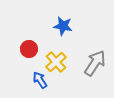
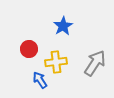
blue star: rotated 30 degrees clockwise
yellow cross: rotated 35 degrees clockwise
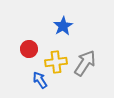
gray arrow: moved 10 px left
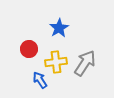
blue star: moved 4 px left, 2 px down
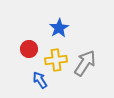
yellow cross: moved 2 px up
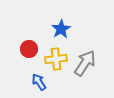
blue star: moved 2 px right, 1 px down
yellow cross: moved 1 px up
blue arrow: moved 1 px left, 2 px down
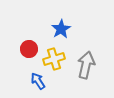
yellow cross: moved 2 px left; rotated 10 degrees counterclockwise
gray arrow: moved 1 px right, 2 px down; rotated 20 degrees counterclockwise
blue arrow: moved 1 px left, 1 px up
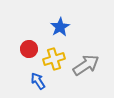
blue star: moved 1 px left, 2 px up
gray arrow: rotated 44 degrees clockwise
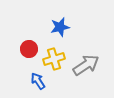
blue star: rotated 18 degrees clockwise
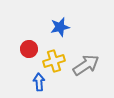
yellow cross: moved 2 px down
blue arrow: moved 1 px right, 1 px down; rotated 30 degrees clockwise
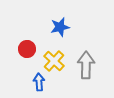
red circle: moved 2 px left
yellow cross: rotated 30 degrees counterclockwise
gray arrow: rotated 56 degrees counterclockwise
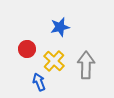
blue arrow: rotated 18 degrees counterclockwise
